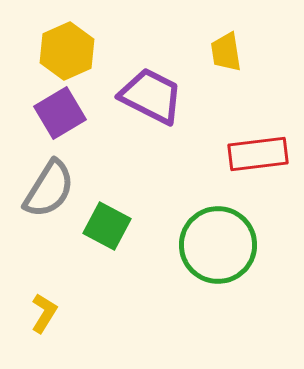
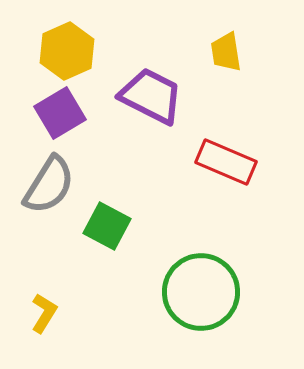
red rectangle: moved 32 px left, 8 px down; rotated 30 degrees clockwise
gray semicircle: moved 4 px up
green circle: moved 17 px left, 47 px down
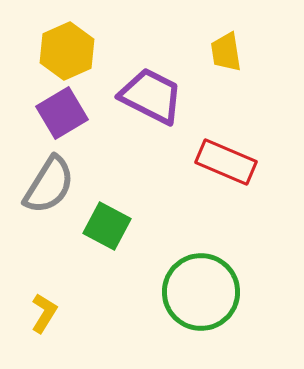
purple square: moved 2 px right
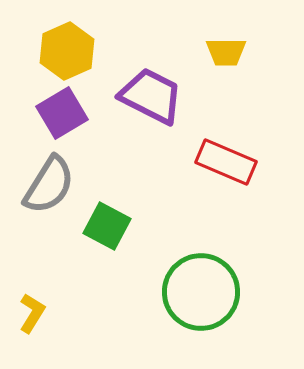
yellow trapezoid: rotated 81 degrees counterclockwise
yellow L-shape: moved 12 px left
